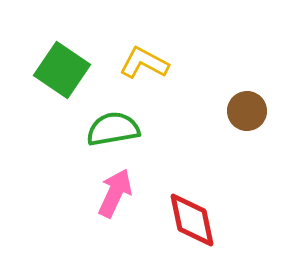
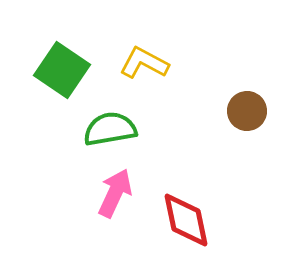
green semicircle: moved 3 px left
red diamond: moved 6 px left
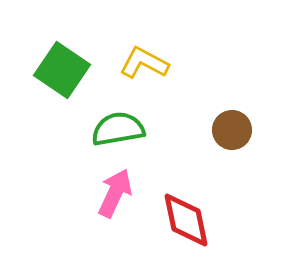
brown circle: moved 15 px left, 19 px down
green semicircle: moved 8 px right
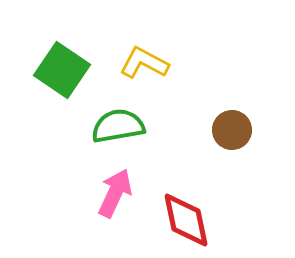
green semicircle: moved 3 px up
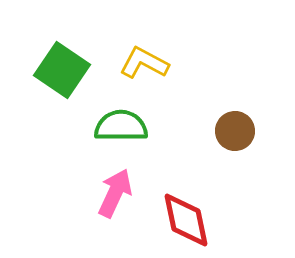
green semicircle: moved 3 px right; rotated 10 degrees clockwise
brown circle: moved 3 px right, 1 px down
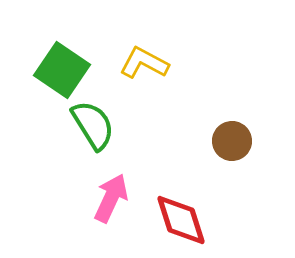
green semicircle: moved 28 px left, 1 px up; rotated 58 degrees clockwise
brown circle: moved 3 px left, 10 px down
pink arrow: moved 4 px left, 5 px down
red diamond: moved 5 px left; rotated 6 degrees counterclockwise
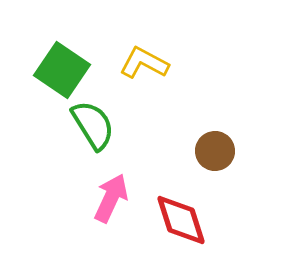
brown circle: moved 17 px left, 10 px down
